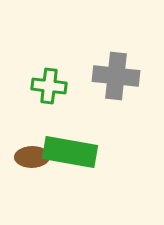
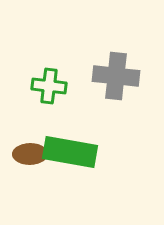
brown ellipse: moved 2 px left, 3 px up
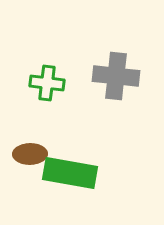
green cross: moved 2 px left, 3 px up
green rectangle: moved 21 px down
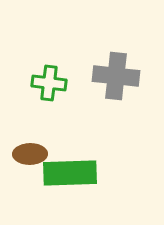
green cross: moved 2 px right
green rectangle: rotated 12 degrees counterclockwise
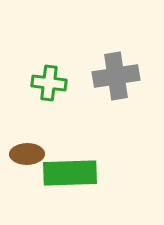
gray cross: rotated 15 degrees counterclockwise
brown ellipse: moved 3 px left
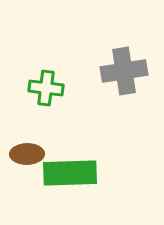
gray cross: moved 8 px right, 5 px up
green cross: moved 3 px left, 5 px down
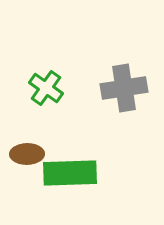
gray cross: moved 17 px down
green cross: rotated 28 degrees clockwise
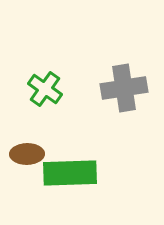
green cross: moved 1 px left, 1 px down
